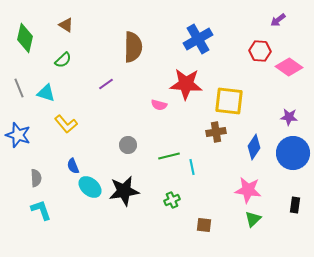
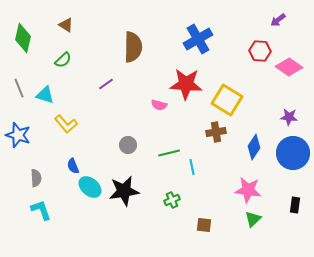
green diamond: moved 2 px left
cyan triangle: moved 1 px left, 2 px down
yellow square: moved 2 px left, 1 px up; rotated 24 degrees clockwise
green line: moved 3 px up
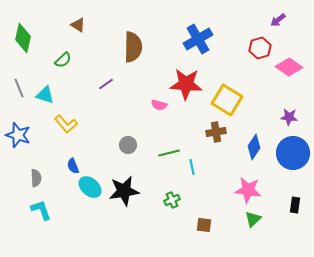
brown triangle: moved 12 px right
red hexagon: moved 3 px up; rotated 20 degrees counterclockwise
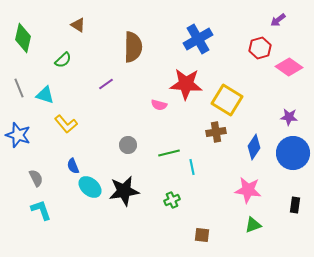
gray semicircle: rotated 24 degrees counterclockwise
green triangle: moved 6 px down; rotated 24 degrees clockwise
brown square: moved 2 px left, 10 px down
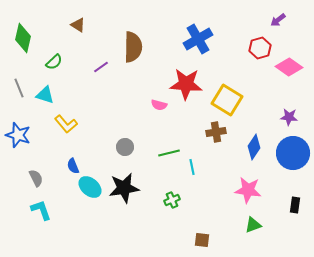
green semicircle: moved 9 px left, 2 px down
purple line: moved 5 px left, 17 px up
gray circle: moved 3 px left, 2 px down
black star: moved 3 px up
brown square: moved 5 px down
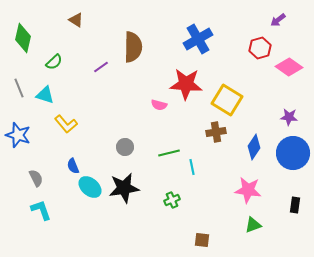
brown triangle: moved 2 px left, 5 px up
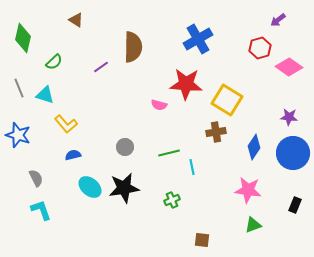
blue semicircle: moved 11 px up; rotated 98 degrees clockwise
black rectangle: rotated 14 degrees clockwise
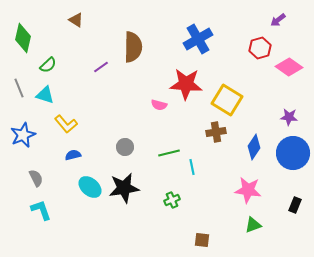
green semicircle: moved 6 px left, 3 px down
blue star: moved 5 px right; rotated 30 degrees clockwise
